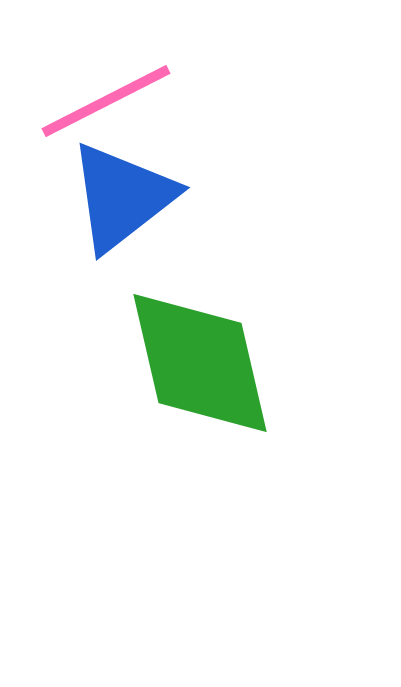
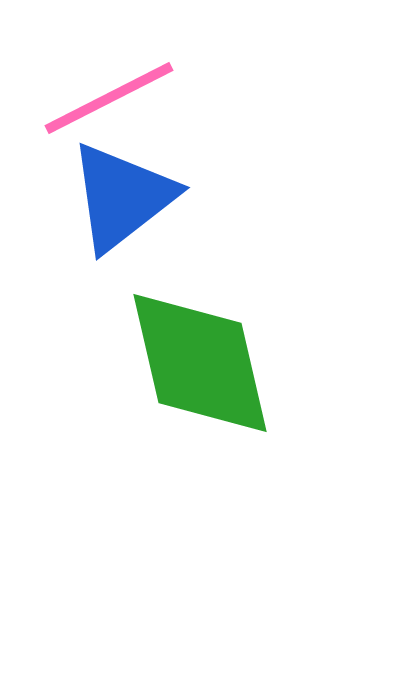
pink line: moved 3 px right, 3 px up
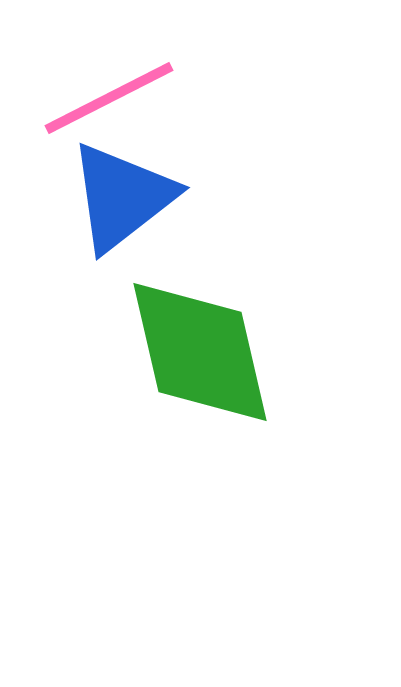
green diamond: moved 11 px up
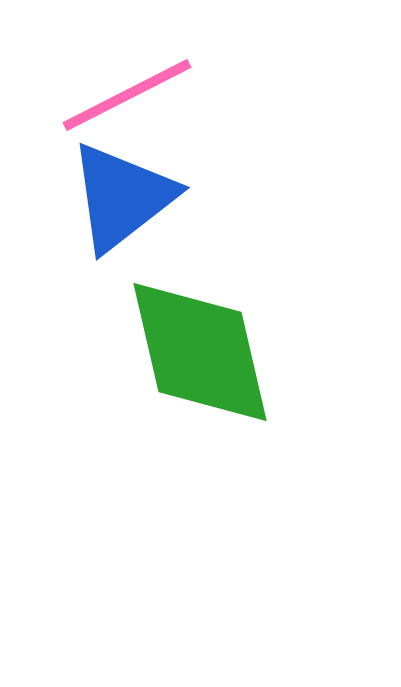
pink line: moved 18 px right, 3 px up
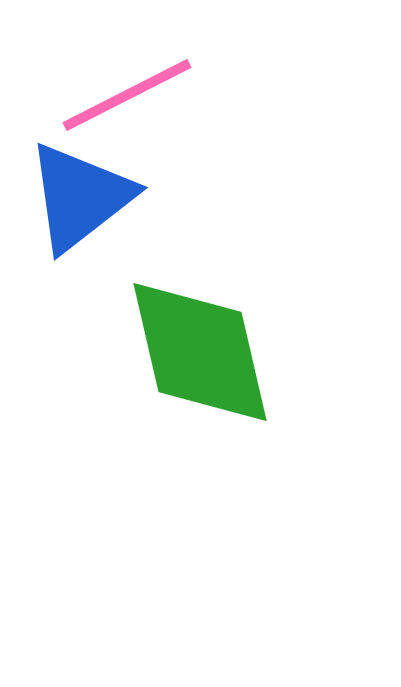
blue triangle: moved 42 px left
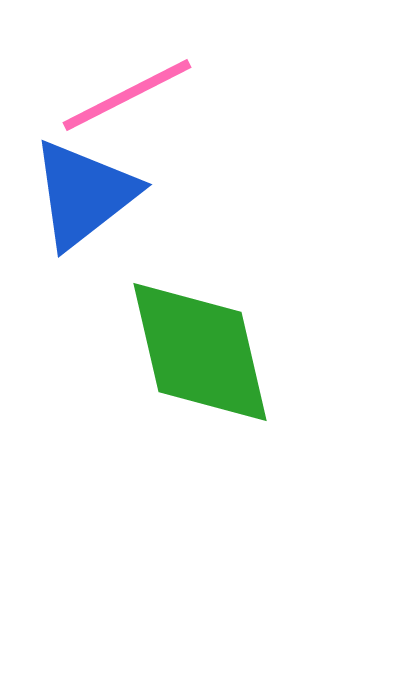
blue triangle: moved 4 px right, 3 px up
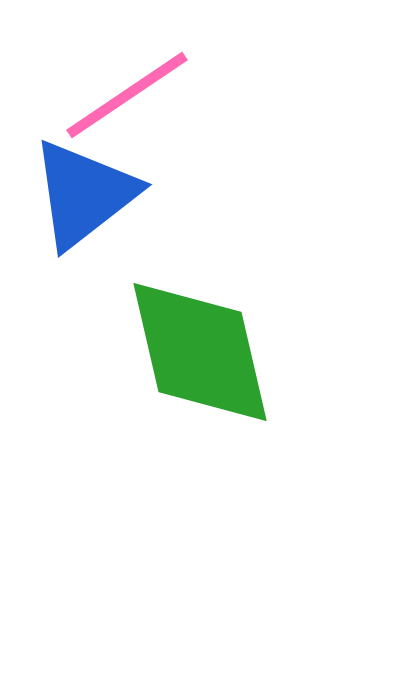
pink line: rotated 7 degrees counterclockwise
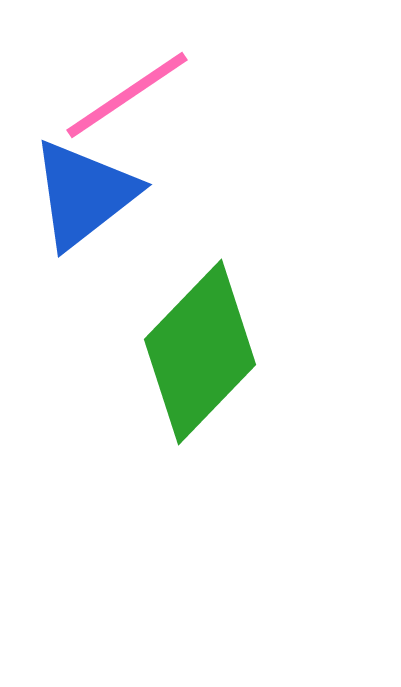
green diamond: rotated 57 degrees clockwise
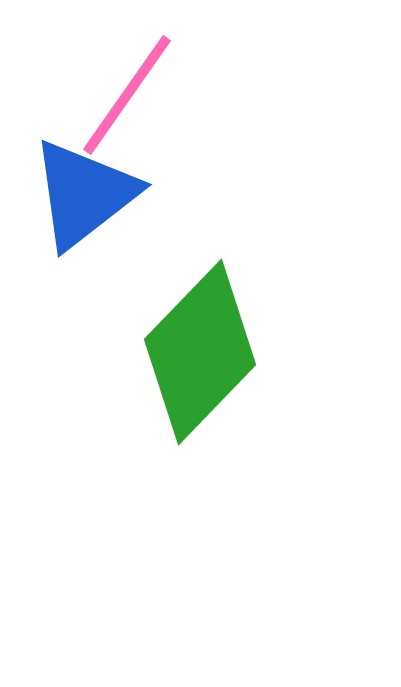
pink line: rotated 21 degrees counterclockwise
